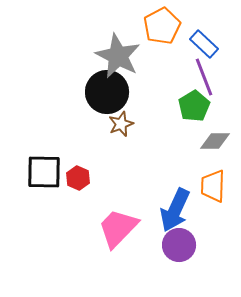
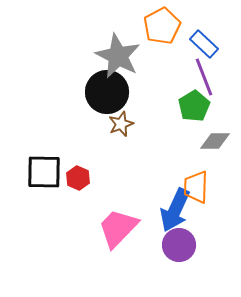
orange trapezoid: moved 17 px left, 1 px down
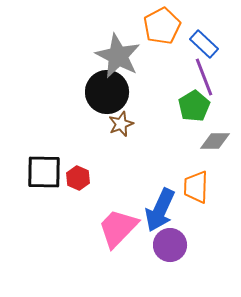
blue arrow: moved 15 px left
purple circle: moved 9 px left
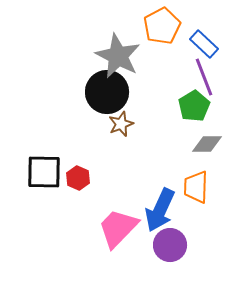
gray diamond: moved 8 px left, 3 px down
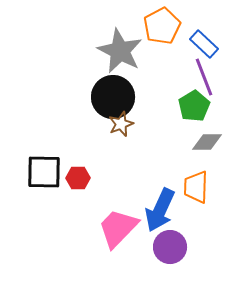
gray star: moved 2 px right, 5 px up
black circle: moved 6 px right, 5 px down
gray diamond: moved 2 px up
red hexagon: rotated 25 degrees counterclockwise
purple circle: moved 2 px down
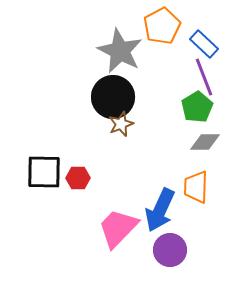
green pentagon: moved 3 px right, 1 px down
gray diamond: moved 2 px left
purple circle: moved 3 px down
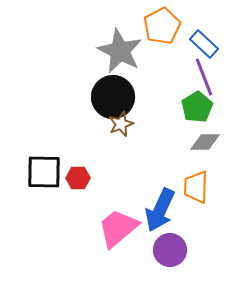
pink trapezoid: rotated 6 degrees clockwise
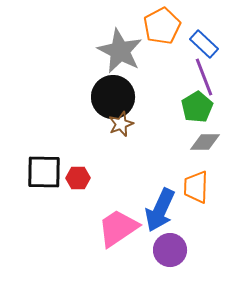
pink trapezoid: rotated 6 degrees clockwise
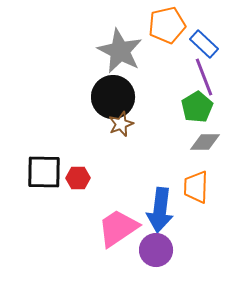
orange pentagon: moved 5 px right, 1 px up; rotated 15 degrees clockwise
blue arrow: rotated 18 degrees counterclockwise
purple circle: moved 14 px left
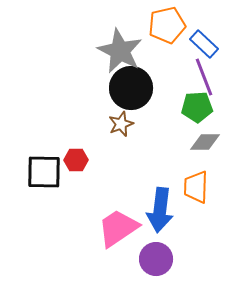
black circle: moved 18 px right, 9 px up
green pentagon: rotated 28 degrees clockwise
red hexagon: moved 2 px left, 18 px up
purple circle: moved 9 px down
